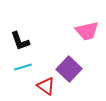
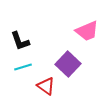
pink trapezoid: rotated 10 degrees counterclockwise
purple square: moved 1 px left, 5 px up
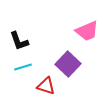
black L-shape: moved 1 px left
red triangle: rotated 18 degrees counterclockwise
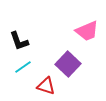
cyan line: rotated 18 degrees counterclockwise
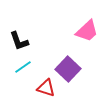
pink trapezoid: rotated 20 degrees counterclockwise
purple square: moved 5 px down
red triangle: moved 2 px down
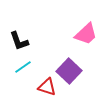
pink trapezoid: moved 1 px left, 3 px down
purple square: moved 1 px right, 2 px down
red triangle: moved 1 px right, 1 px up
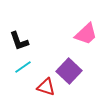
red triangle: moved 1 px left
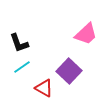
black L-shape: moved 2 px down
cyan line: moved 1 px left
red triangle: moved 2 px left, 1 px down; rotated 12 degrees clockwise
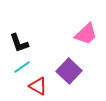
red triangle: moved 6 px left, 2 px up
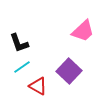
pink trapezoid: moved 3 px left, 3 px up
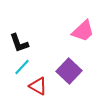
cyan line: rotated 12 degrees counterclockwise
